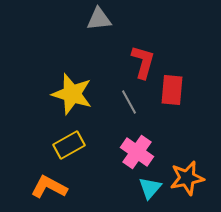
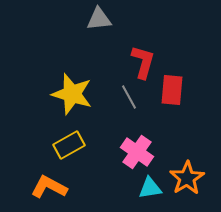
gray line: moved 5 px up
orange star: rotated 20 degrees counterclockwise
cyan triangle: rotated 40 degrees clockwise
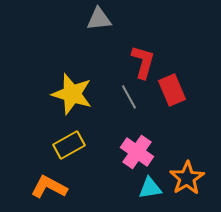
red rectangle: rotated 28 degrees counterclockwise
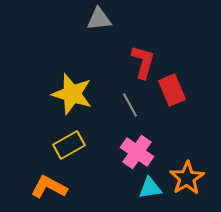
gray line: moved 1 px right, 8 px down
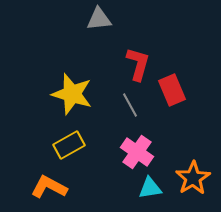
red L-shape: moved 5 px left, 2 px down
orange star: moved 6 px right
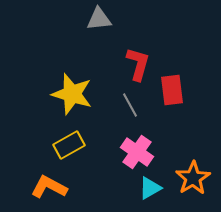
red rectangle: rotated 16 degrees clockwise
cyan triangle: rotated 20 degrees counterclockwise
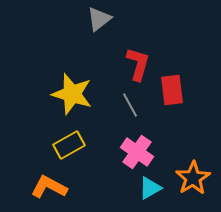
gray triangle: rotated 32 degrees counterclockwise
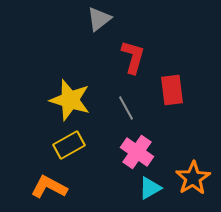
red L-shape: moved 5 px left, 7 px up
yellow star: moved 2 px left, 6 px down
gray line: moved 4 px left, 3 px down
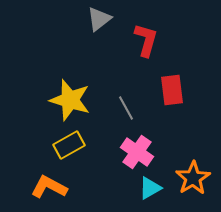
red L-shape: moved 13 px right, 17 px up
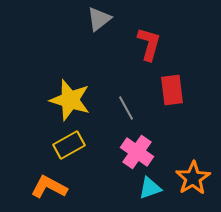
red L-shape: moved 3 px right, 4 px down
cyan triangle: rotated 10 degrees clockwise
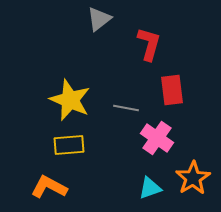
yellow star: rotated 6 degrees clockwise
gray line: rotated 50 degrees counterclockwise
yellow rectangle: rotated 24 degrees clockwise
pink cross: moved 20 px right, 14 px up
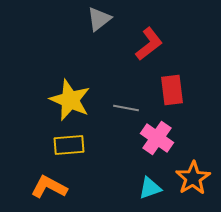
red L-shape: rotated 36 degrees clockwise
